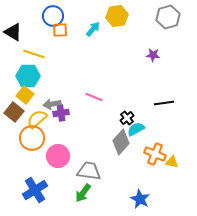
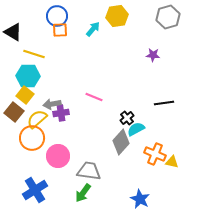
blue circle: moved 4 px right
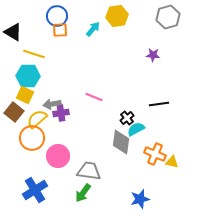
yellow square: rotated 12 degrees counterclockwise
black line: moved 5 px left, 1 px down
gray diamond: rotated 35 degrees counterclockwise
blue star: rotated 30 degrees clockwise
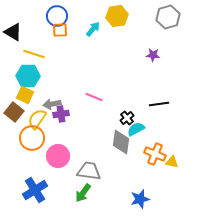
purple cross: moved 1 px down
yellow semicircle: rotated 15 degrees counterclockwise
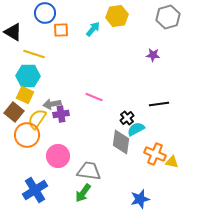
blue circle: moved 12 px left, 3 px up
orange square: moved 1 px right
orange circle: moved 5 px left, 3 px up
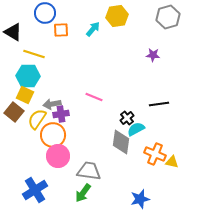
orange circle: moved 26 px right
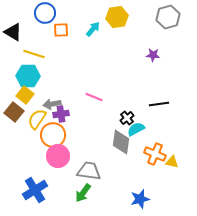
yellow hexagon: moved 1 px down
yellow square: rotated 12 degrees clockwise
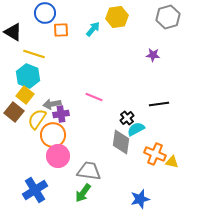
cyan hexagon: rotated 20 degrees clockwise
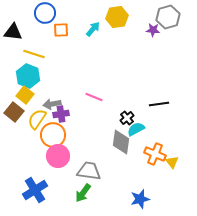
black triangle: rotated 24 degrees counterclockwise
purple star: moved 25 px up
yellow triangle: rotated 40 degrees clockwise
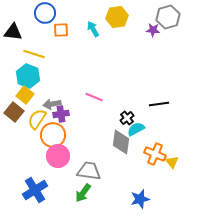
cyan arrow: rotated 70 degrees counterclockwise
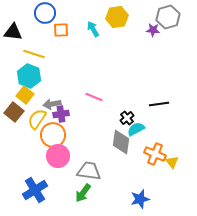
cyan hexagon: moved 1 px right
